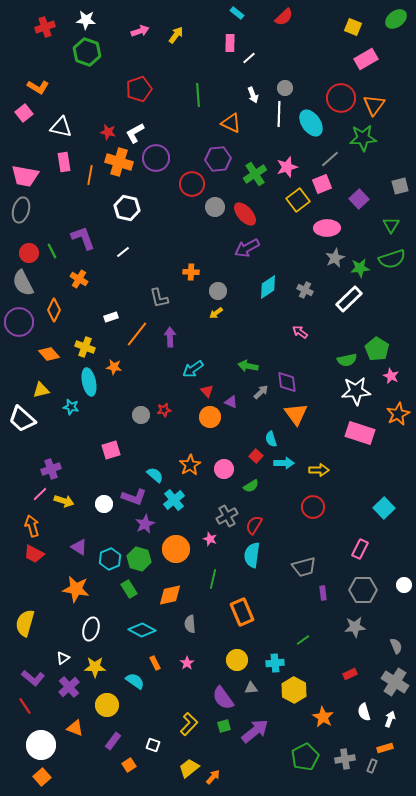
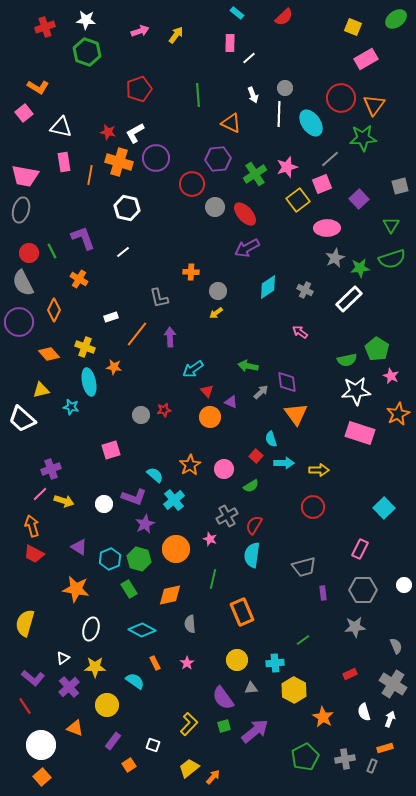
gray cross at (395, 682): moved 2 px left, 2 px down
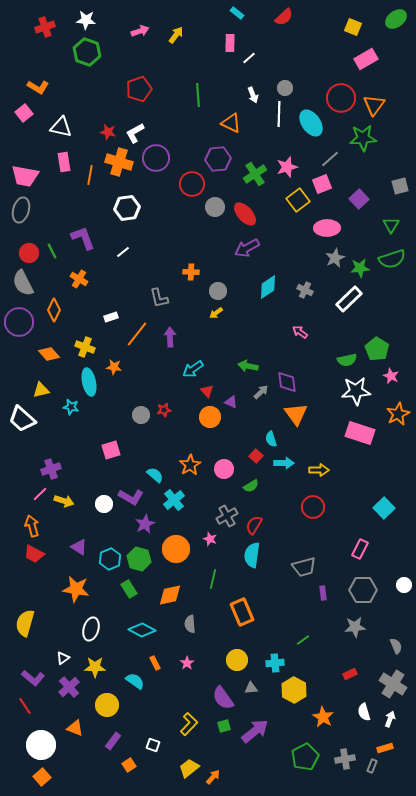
white hexagon at (127, 208): rotated 20 degrees counterclockwise
purple L-shape at (134, 497): moved 3 px left; rotated 10 degrees clockwise
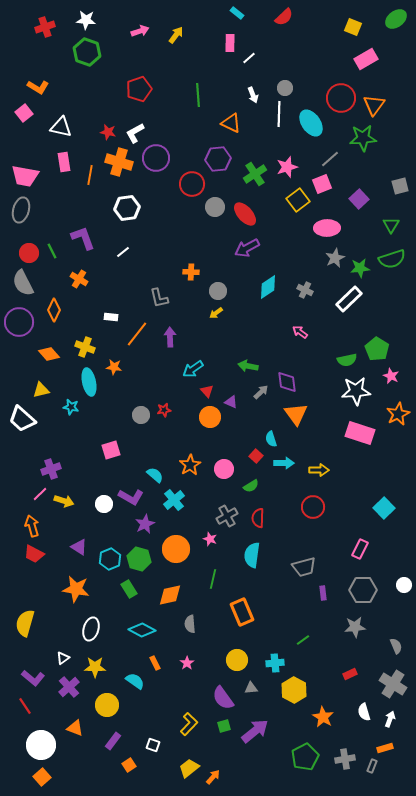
white rectangle at (111, 317): rotated 24 degrees clockwise
red semicircle at (254, 525): moved 4 px right, 7 px up; rotated 30 degrees counterclockwise
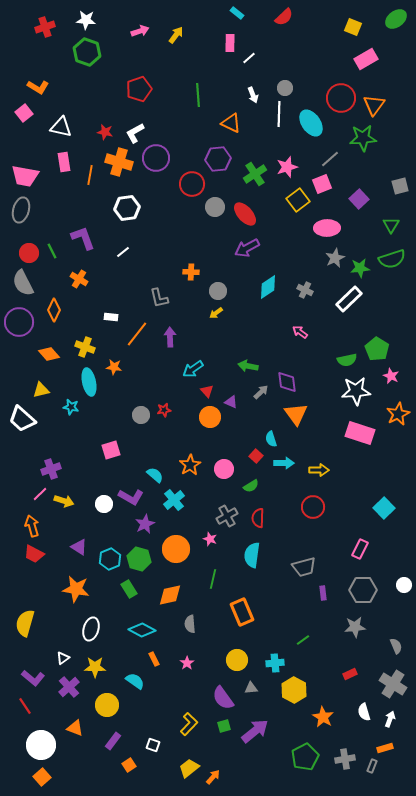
red star at (108, 132): moved 3 px left
orange rectangle at (155, 663): moved 1 px left, 4 px up
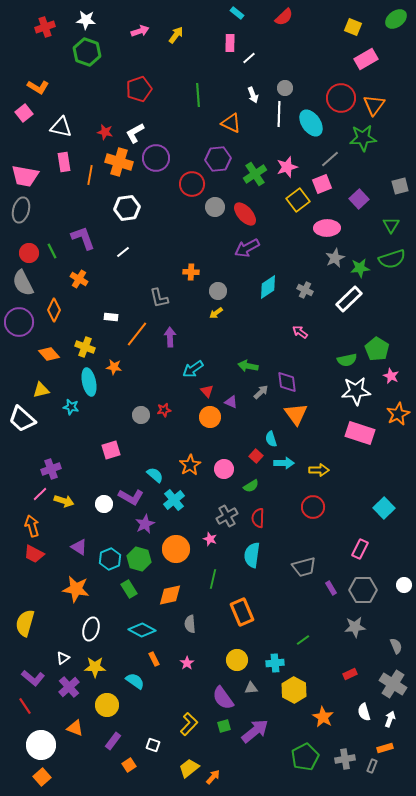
purple rectangle at (323, 593): moved 8 px right, 5 px up; rotated 24 degrees counterclockwise
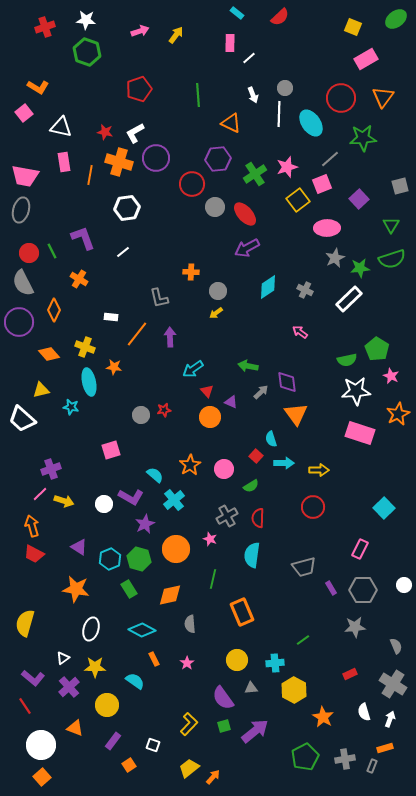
red semicircle at (284, 17): moved 4 px left
orange triangle at (374, 105): moved 9 px right, 8 px up
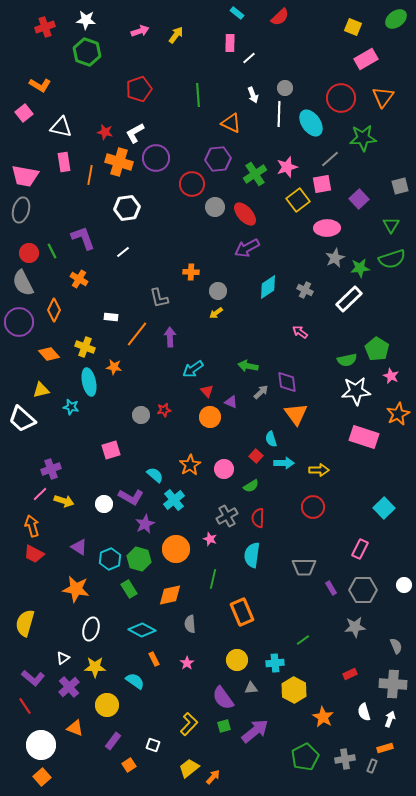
orange L-shape at (38, 87): moved 2 px right, 2 px up
pink square at (322, 184): rotated 12 degrees clockwise
pink rectangle at (360, 433): moved 4 px right, 4 px down
gray trapezoid at (304, 567): rotated 15 degrees clockwise
gray cross at (393, 684): rotated 28 degrees counterclockwise
